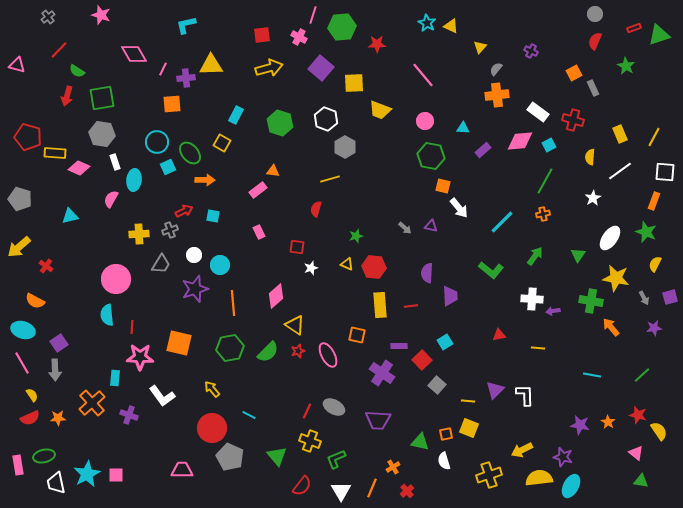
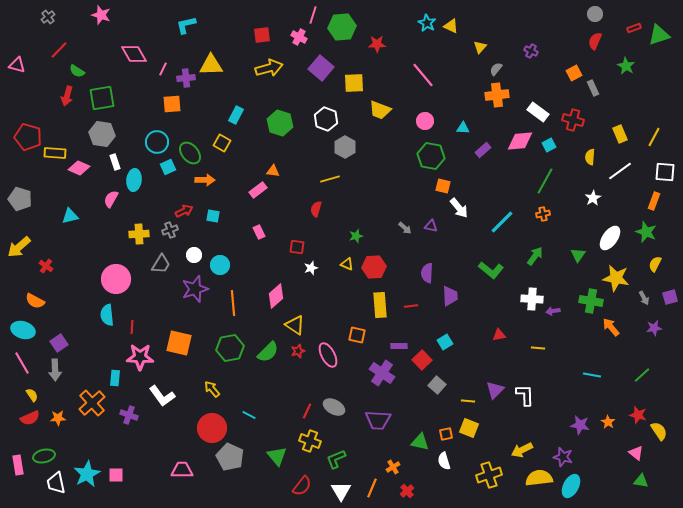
red hexagon at (374, 267): rotated 10 degrees counterclockwise
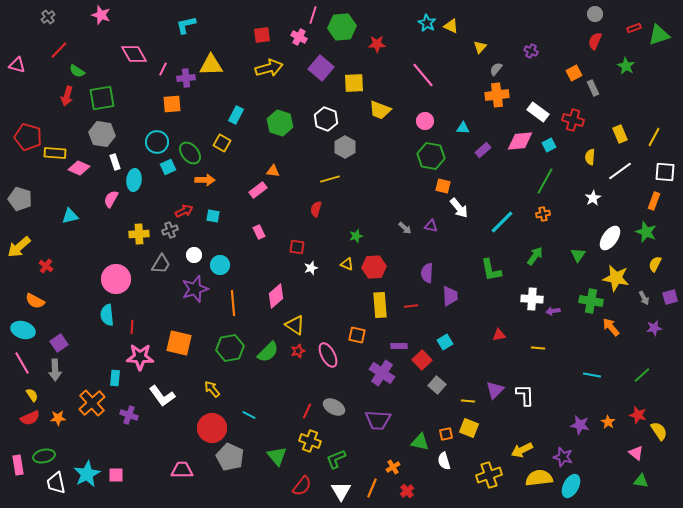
green L-shape at (491, 270): rotated 40 degrees clockwise
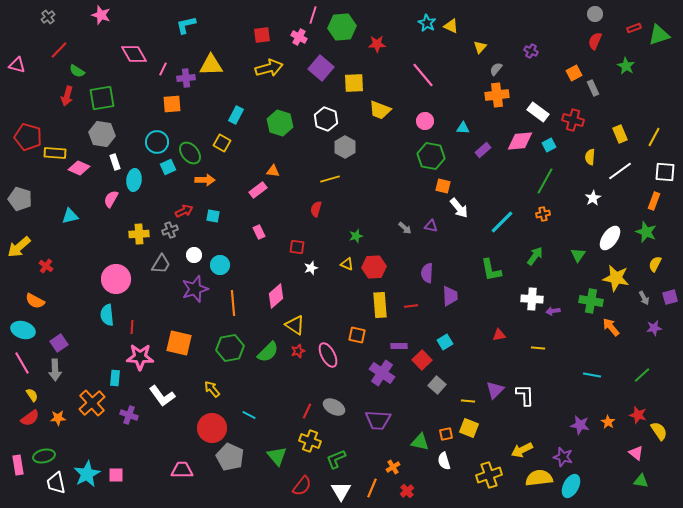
red semicircle at (30, 418): rotated 12 degrees counterclockwise
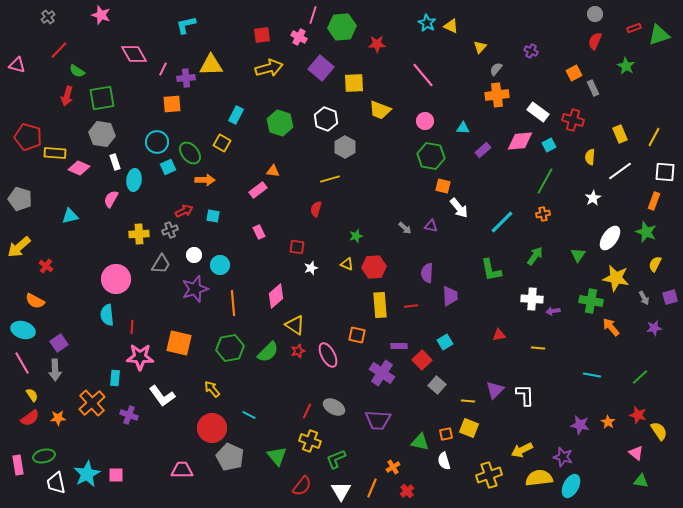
green line at (642, 375): moved 2 px left, 2 px down
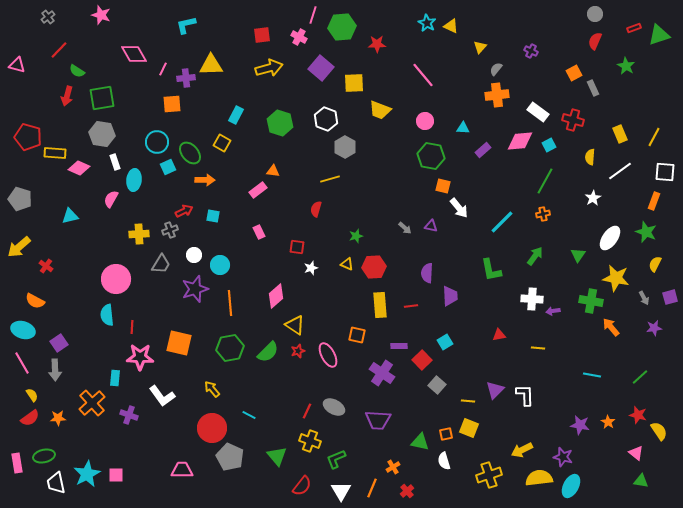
orange line at (233, 303): moved 3 px left
pink rectangle at (18, 465): moved 1 px left, 2 px up
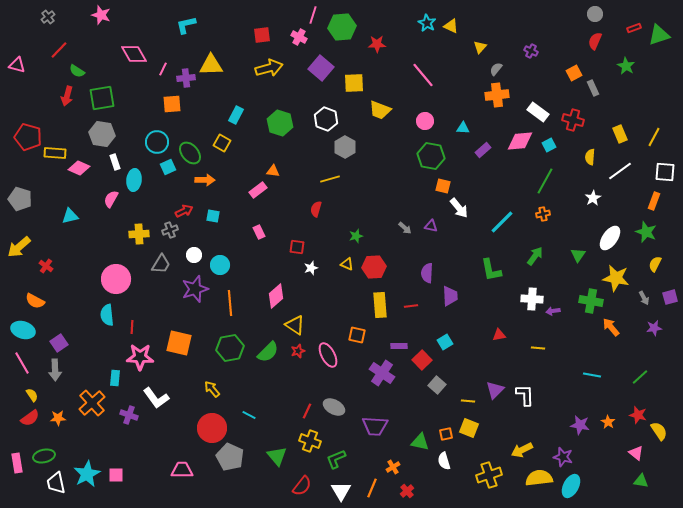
white L-shape at (162, 396): moved 6 px left, 2 px down
purple trapezoid at (378, 420): moved 3 px left, 6 px down
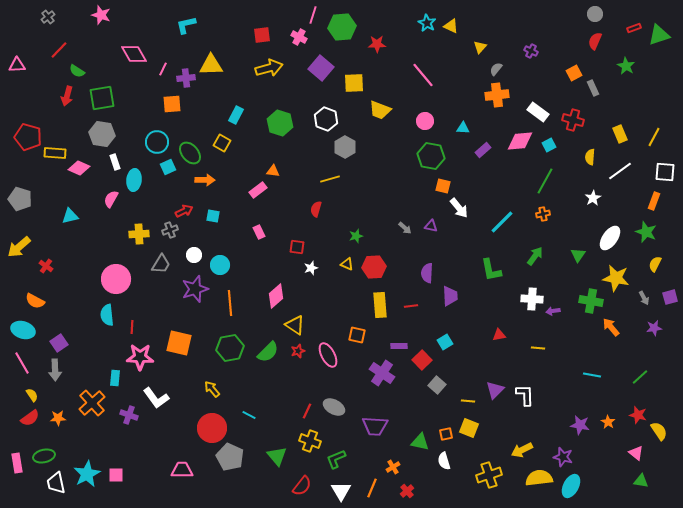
pink triangle at (17, 65): rotated 18 degrees counterclockwise
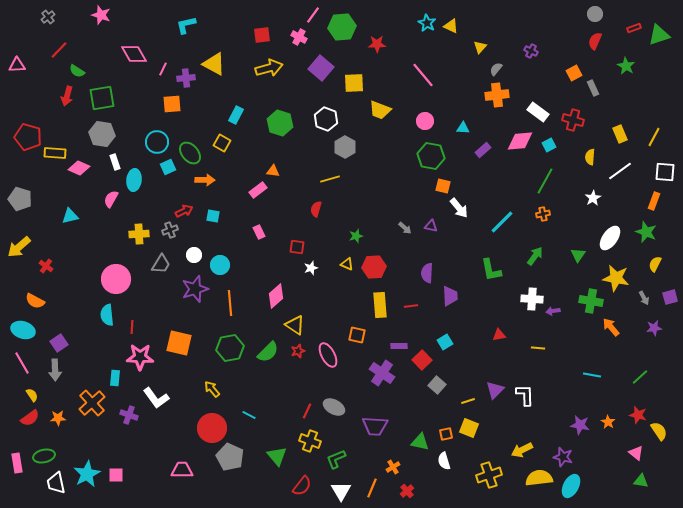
pink line at (313, 15): rotated 18 degrees clockwise
yellow triangle at (211, 65): moved 3 px right, 1 px up; rotated 30 degrees clockwise
yellow line at (468, 401): rotated 24 degrees counterclockwise
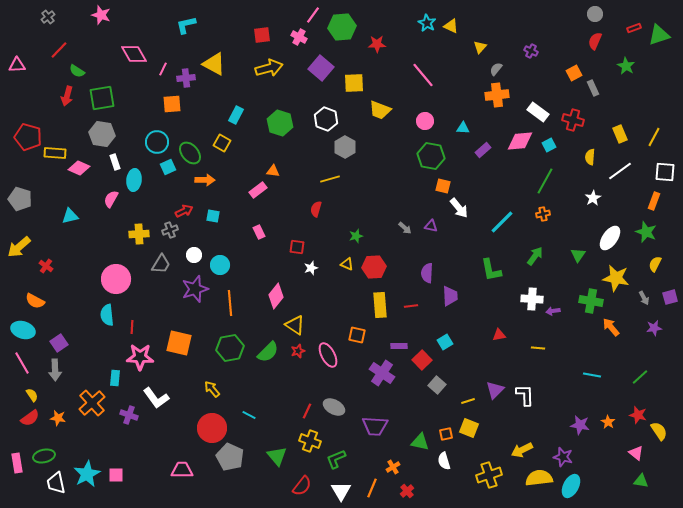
pink diamond at (276, 296): rotated 10 degrees counterclockwise
orange star at (58, 418): rotated 14 degrees clockwise
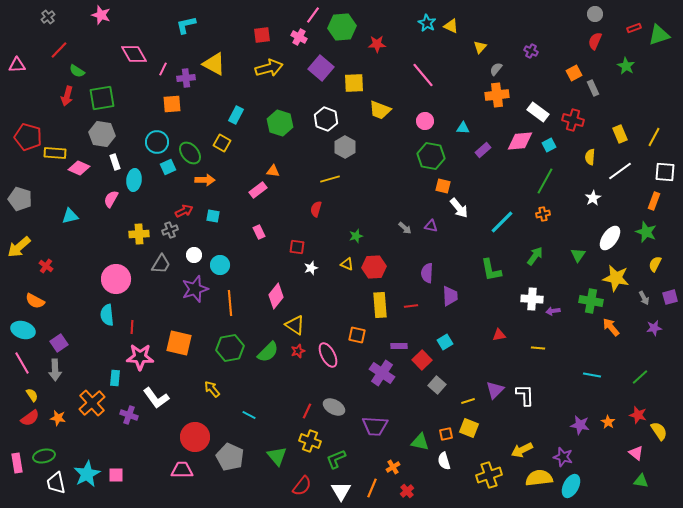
red circle at (212, 428): moved 17 px left, 9 px down
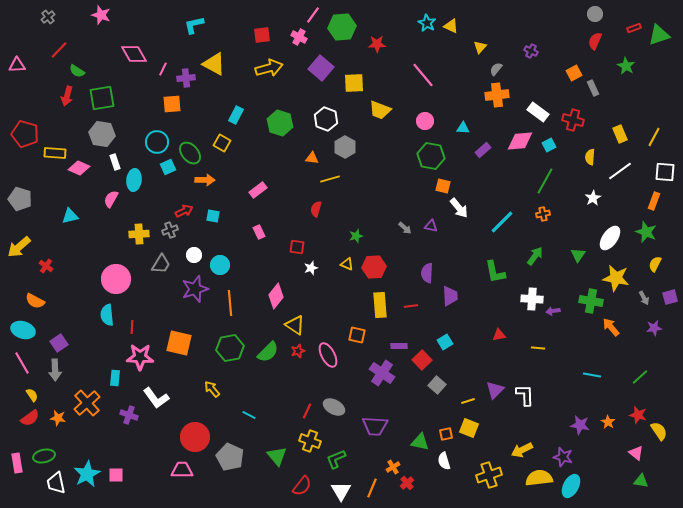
cyan L-shape at (186, 25): moved 8 px right
red pentagon at (28, 137): moved 3 px left, 3 px up
orange triangle at (273, 171): moved 39 px right, 13 px up
green L-shape at (491, 270): moved 4 px right, 2 px down
orange cross at (92, 403): moved 5 px left
red cross at (407, 491): moved 8 px up
